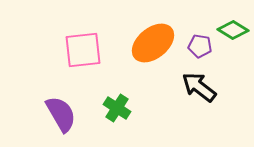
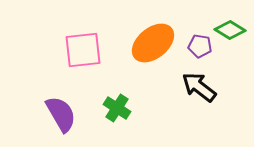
green diamond: moved 3 px left
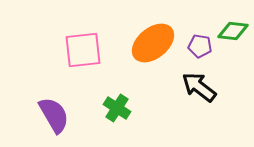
green diamond: moved 3 px right, 1 px down; rotated 24 degrees counterclockwise
purple semicircle: moved 7 px left, 1 px down
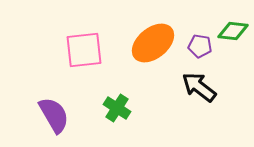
pink square: moved 1 px right
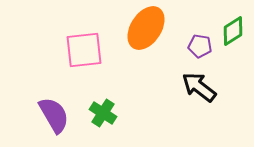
green diamond: rotated 40 degrees counterclockwise
orange ellipse: moved 7 px left, 15 px up; rotated 18 degrees counterclockwise
green cross: moved 14 px left, 5 px down
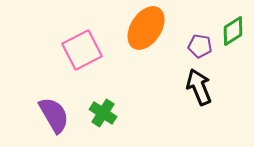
pink square: moved 2 px left; rotated 21 degrees counterclockwise
black arrow: rotated 30 degrees clockwise
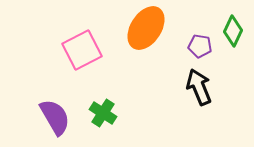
green diamond: rotated 32 degrees counterclockwise
purple semicircle: moved 1 px right, 2 px down
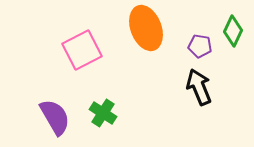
orange ellipse: rotated 54 degrees counterclockwise
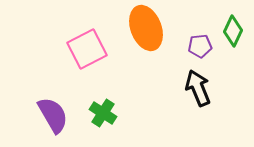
purple pentagon: rotated 15 degrees counterclockwise
pink square: moved 5 px right, 1 px up
black arrow: moved 1 px left, 1 px down
purple semicircle: moved 2 px left, 2 px up
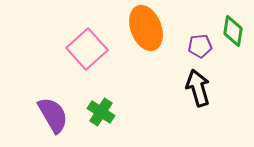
green diamond: rotated 16 degrees counterclockwise
pink square: rotated 15 degrees counterclockwise
black arrow: rotated 6 degrees clockwise
green cross: moved 2 px left, 1 px up
